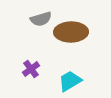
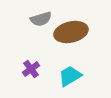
brown ellipse: rotated 12 degrees counterclockwise
cyan trapezoid: moved 5 px up
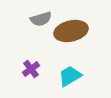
brown ellipse: moved 1 px up
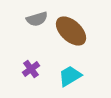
gray semicircle: moved 4 px left
brown ellipse: rotated 56 degrees clockwise
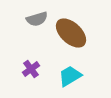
brown ellipse: moved 2 px down
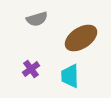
brown ellipse: moved 10 px right, 5 px down; rotated 76 degrees counterclockwise
cyan trapezoid: rotated 60 degrees counterclockwise
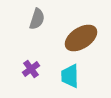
gray semicircle: rotated 55 degrees counterclockwise
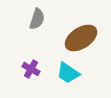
purple cross: rotated 24 degrees counterclockwise
cyan trapezoid: moved 2 px left, 3 px up; rotated 55 degrees counterclockwise
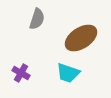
purple cross: moved 10 px left, 4 px down
cyan trapezoid: rotated 15 degrees counterclockwise
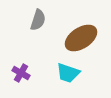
gray semicircle: moved 1 px right, 1 px down
